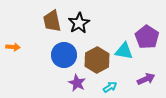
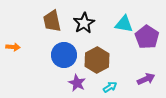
black star: moved 5 px right
cyan triangle: moved 27 px up
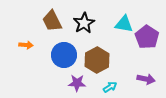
brown trapezoid: rotated 15 degrees counterclockwise
orange arrow: moved 13 px right, 2 px up
purple arrow: rotated 36 degrees clockwise
purple star: rotated 24 degrees counterclockwise
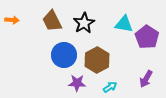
orange arrow: moved 14 px left, 25 px up
purple arrow: rotated 108 degrees clockwise
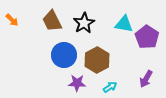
orange arrow: rotated 40 degrees clockwise
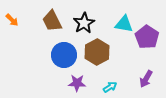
brown hexagon: moved 8 px up
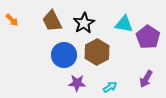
purple pentagon: moved 1 px right
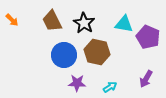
black star: rotated 10 degrees counterclockwise
purple pentagon: rotated 10 degrees counterclockwise
brown hexagon: rotated 20 degrees counterclockwise
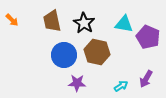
brown trapezoid: rotated 15 degrees clockwise
cyan arrow: moved 11 px right, 1 px up
